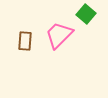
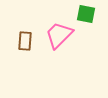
green square: rotated 30 degrees counterclockwise
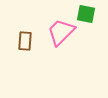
pink trapezoid: moved 2 px right, 3 px up
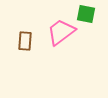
pink trapezoid: rotated 8 degrees clockwise
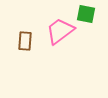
pink trapezoid: moved 1 px left, 1 px up
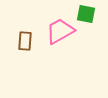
pink trapezoid: rotated 8 degrees clockwise
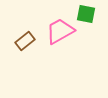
brown rectangle: rotated 48 degrees clockwise
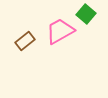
green square: rotated 30 degrees clockwise
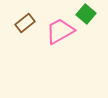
brown rectangle: moved 18 px up
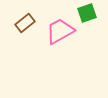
green square: moved 1 px right, 1 px up; rotated 30 degrees clockwise
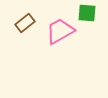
green square: rotated 24 degrees clockwise
